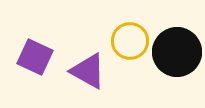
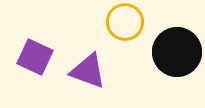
yellow circle: moved 5 px left, 19 px up
purple triangle: rotated 9 degrees counterclockwise
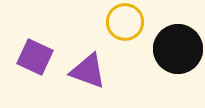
black circle: moved 1 px right, 3 px up
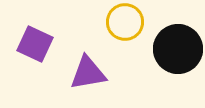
purple square: moved 13 px up
purple triangle: moved 2 px down; rotated 30 degrees counterclockwise
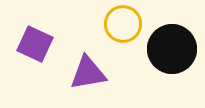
yellow circle: moved 2 px left, 2 px down
black circle: moved 6 px left
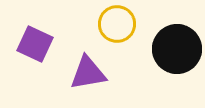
yellow circle: moved 6 px left
black circle: moved 5 px right
